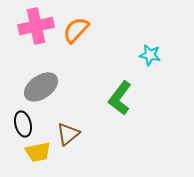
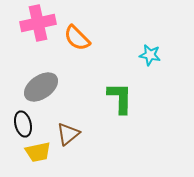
pink cross: moved 2 px right, 3 px up
orange semicircle: moved 1 px right, 8 px down; rotated 88 degrees counterclockwise
green L-shape: rotated 144 degrees clockwise
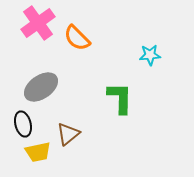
pink cross: rotated 24 degrees counterclockwise
cyan star: rotated 15 degrees counterclockwise
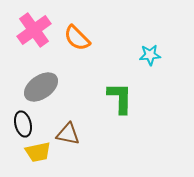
pink cross: moved 4 px left, 7 px down
brown triangle: rotated 50 degrees clockwise
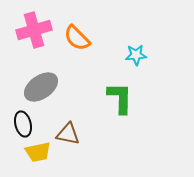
pink cross: rotated 20 degrees clockwise
cyan star: moved 14 px left
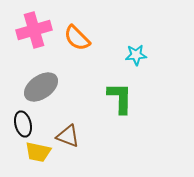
brown triangle: moved 2 px down; rotated 10 degrees clockwise
yellow trapezoid: rotated 24 degrees clockwise
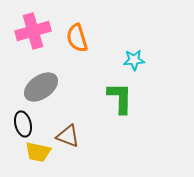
pink cross: moved 1 px left, 1 px down
orange semicircle: rotated 28 degrees clockwise
cyan star: moved 2 px left, 5 px down
